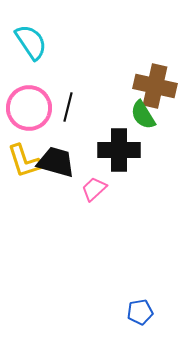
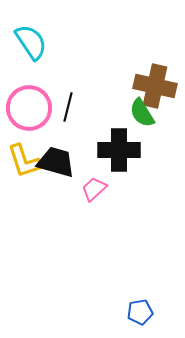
green semicircle: moved 1 px left, 2 px up
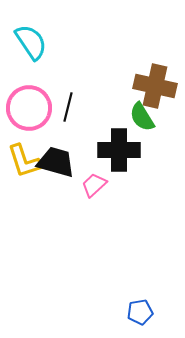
green semicircle: moved 4 px down
pink trapezoid: moved 4 px up
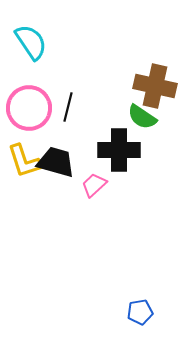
green semicircle: rotated 24 degrees counterclockwise
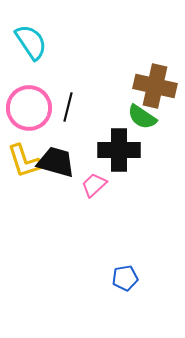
blue pentagon: moved 15 px left, 34 px up
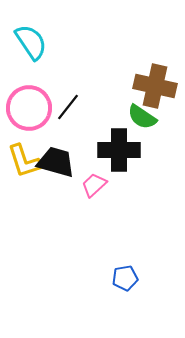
black line: rotated 24 degrees clockwise
